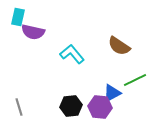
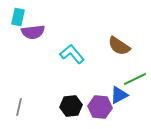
purple semicircle: rotated 20 degrees counterclockwise
green line: moved 1 px up
blue triangle: moved 7 px right, 2 px down
gray line: rotated 30 degrees clockwise
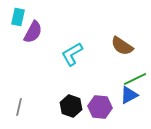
purple semicircle: rotated 55 degrees counterclockwise
brown semicircle: moved 3 px right
cyan L-shape: rotated 80 degrees counterclockwise
blue triangle: moved 10 px right
black hexagon: rotated 25 degrees clockwise
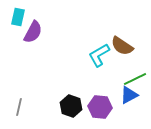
cyan L-shape: moved 27 px right, 1 px down
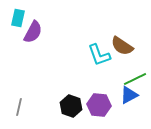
cyan rectangle: moved 1 px down
cyan L-shape: rotated 80 degrees counterclockwise
purple hexagon: moved 1 px left, 2 px up
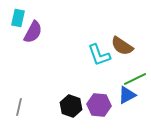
blue triangle: moved 2 px left
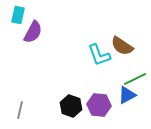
cyan rectangle: moved 3 px up
gray line: moved 1 px right, 3 px down
